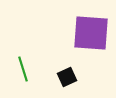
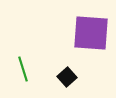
black square: rotated 18 degrees counterclockwise
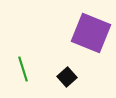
purple square: rotated 18 degrees clockwise
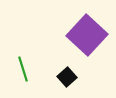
purple square: moved 4 px left, 2 px down; rotated 21 degrees clockwise
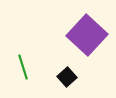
green line: moved 2 px up
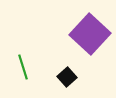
purple square: moved 3 px right, 1 px up
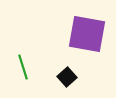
purple square: moved 3 px left; rotated 33 degrees counterclockwise
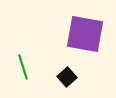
purple square: moved 2 px left
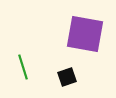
black square: rotated 24 degrees clockwise
